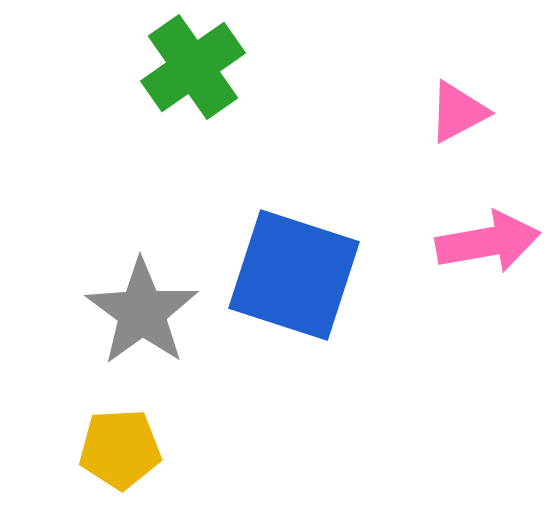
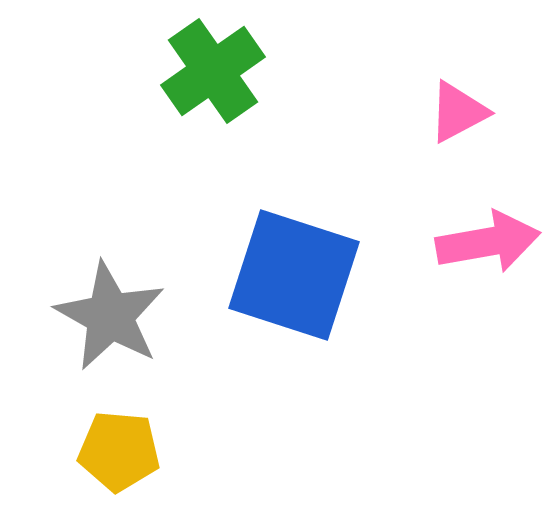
green cross: moved 20 px right, 4 px down
gray star: moved 32 px left, 4 px down; rotated 7 degrees counterclockwise
yellow pentagon: moved 1 px left, 2 px down; rotated 8 degrees clockwise
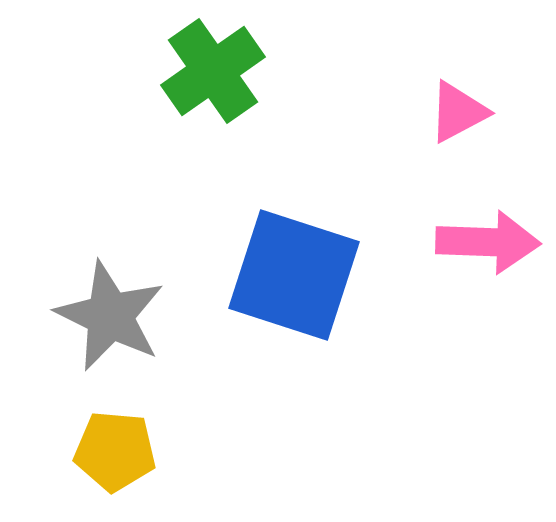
pink arrow: rotated 12 degrees clockwise
gray star: rotated 3 degrees counterclockwise
yellow pentagon: moved 4 px left
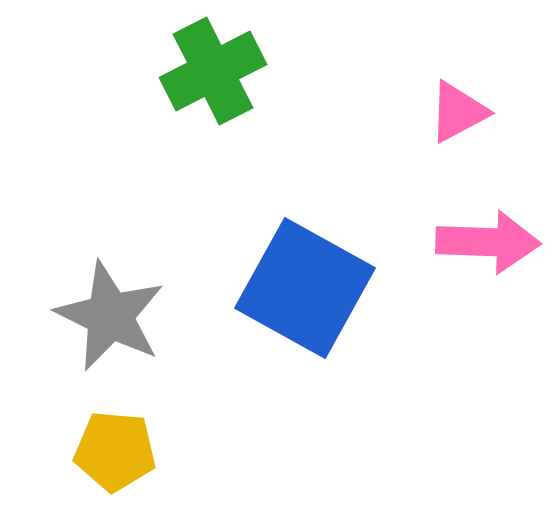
green cross: rotated 8 degrees clockwise
blue square: moved 11 px right, 13 px down; rotated 11 degrees clockwise
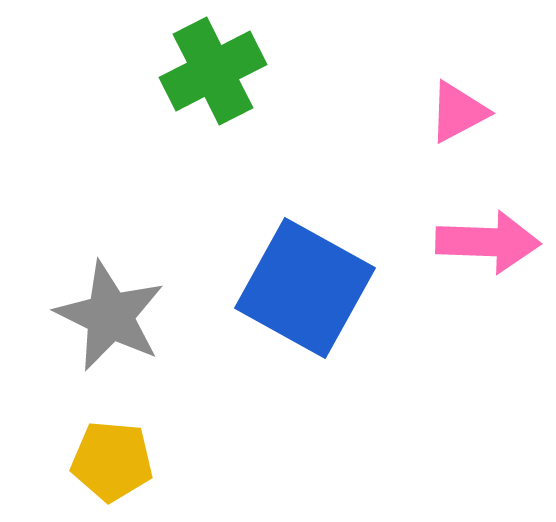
yellow pentagon: moved 3 px left, 10 px down
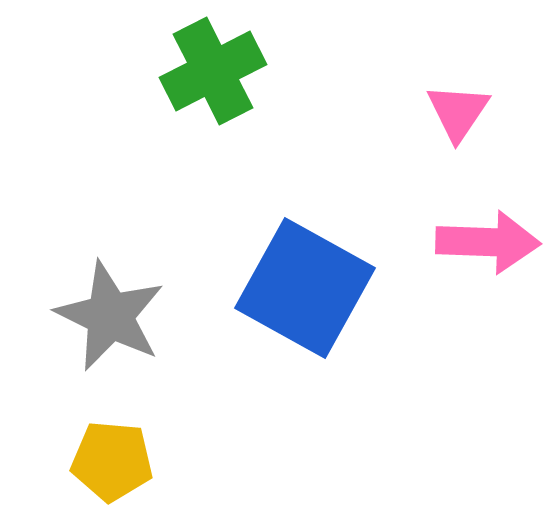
pink triangle: rotated 28 degrees counterclockwise
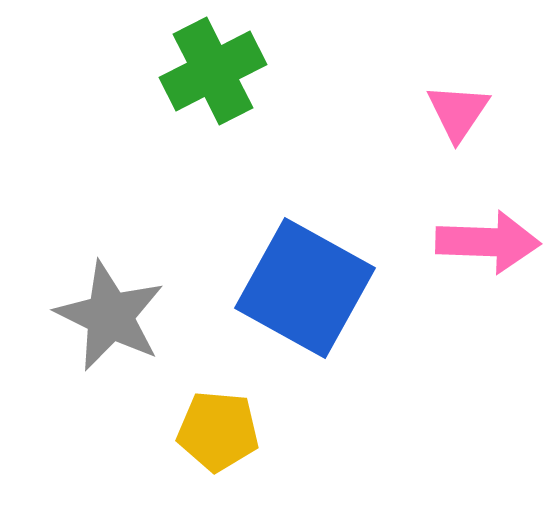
yellow pentagon: moved 106 px right, 30 px up
